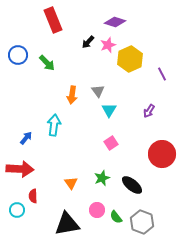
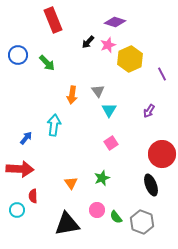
black ellipse: moved 19 px right; rotated 30 degrees clockwise
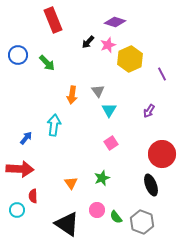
black triangle: rotated 44 degrees clockwise
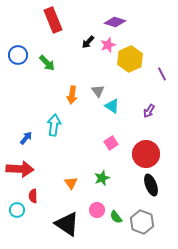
cyan triangle: moved 3 px right, 4 px up; rotated 28 degrees counterclockwise
red circle: moved 16 px left
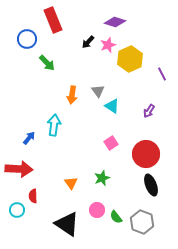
blue circle: moved 9 px right, 16 px up
blue arrow: moved 3 px right
red arrow: moved 1 px left
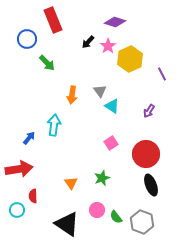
pink star: moved 1 px down; rotated 14 degrees counterclockwise
gray triangle: moved 2 px right
red arrow: rotated 12 degrees counterclockwise
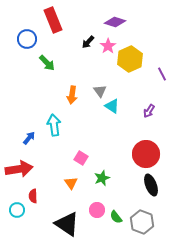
cyan arrow: rotated 15 degrees counterclockwise
pink square: moved 30 px left, 15 px down; rotated 24 degrees counterclockwise
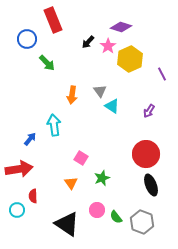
purple diamond: moved 6 px right, 5 px down
blue arrow: moved 1 px right, 1 px down
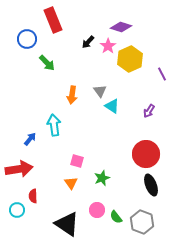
pink square: moved 4 px left, 3 px down; rotated 16 degrees counterclockwise
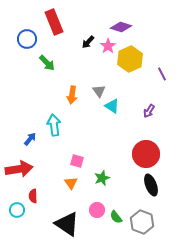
red rectangle: moved 1 px right, 2 px down
gray triangle: moved 1 px left
